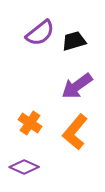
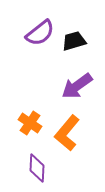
orange L-shape: moved 8 px left, 1 px down
purple diamond: moved 13 px right, 1 px down; rotated 68 degrees clockwise
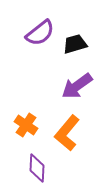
black trapezoid: moved 1 px right, 3 px down
orange cross: moved 4 px left, 2 px down
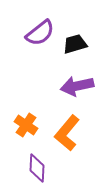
purple arrow: rotated 24 degrees clockwise
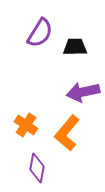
purple semicircle: rotated 20 degrees counterclockwise
black trapezoid: moved 3 px down; rotated 15 degrees clockwise
purple arrow: moved 6 px right, 6 px down
purple diamond: rotated 8 degrees clockwise
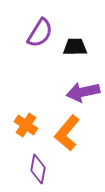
purple diamond: moved 1 px right, 1 px down
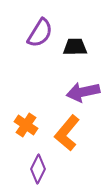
purple diamond: rotated 16 degrees clockwise
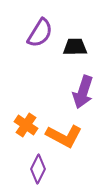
purple arrow: rotated 60 degrees counterclockwise
orange L-shape: moved 3 px left, 3 px down; rotated 102 degrees counterclockwise
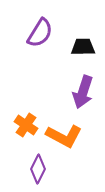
black trapezoid: moved 8 px right
